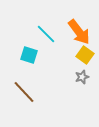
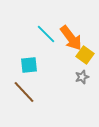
orange arrow: moved 8 px left, 6 px down
cyan square: moved 10 px down; rotated 24 degrees counterclockwise
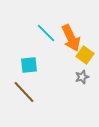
cyan line: moved 1 px up
orange arrow: rotated 12 degrees clockwise
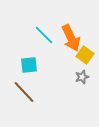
cyan line: moved 2 px left, 2 px down
